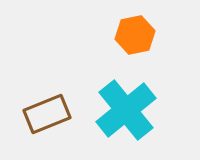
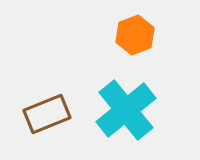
orange hexagon: rotated 9 degrees counterclockwise
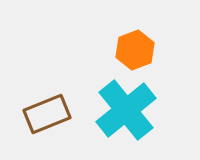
orange hexagon: moved 15 px down
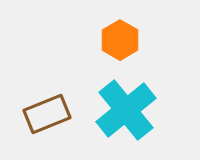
orange hexagon: moved 15 px left, 10 px up; rotated 9 degrees counterclockwise
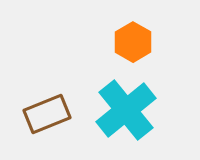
orange hexagon: moved 13 px right, 2 px down
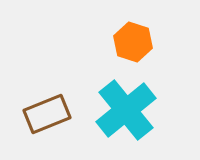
orange hexagon: rotated 12 degrees counterclockwise
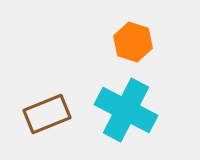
cyan cross: rotated 24 degrees counterclockwise
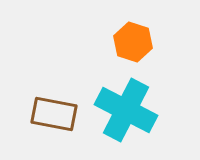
brown rectangle: moved 7 px right; rotated 33 degrees clockwise
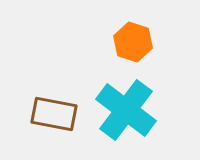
cyan cross: rotated 10 degrees clockwise
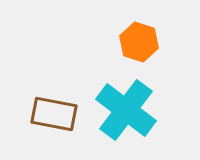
orange hexagon: moved 6 px right
